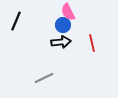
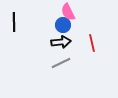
black line: moved 2 px left, 1 px down; rotated 24 degrees counterclockwise
gray line: moved 17 px right, 15 px up
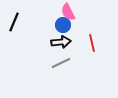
black line: rotated 24 degrees clockwise
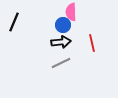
pink semicircle: moved 3 px right; rotated 24 degrees clockwise
